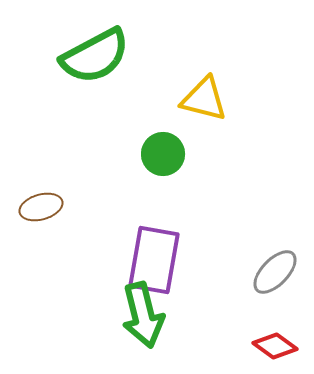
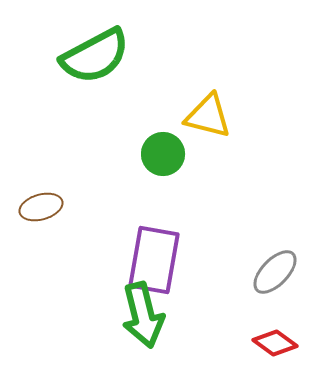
yellow triangle: moved 4 px right, 17 px down
red diamond: moved 3 px up
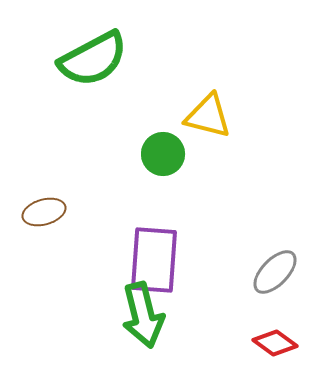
green semicircle: moved 2 px left, 3 px down
brown ellipse: moved 3 px right, 5 px down
purple rectangle: rotated 6 degrees counterclockwise
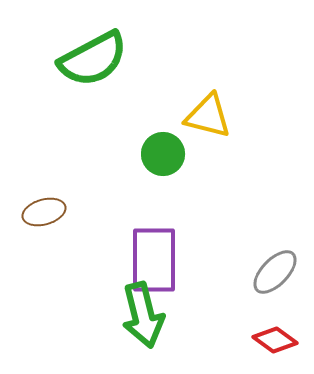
purple rectangle: rotated 4 degrees counterclockwise
red diamond: moved 3 px up
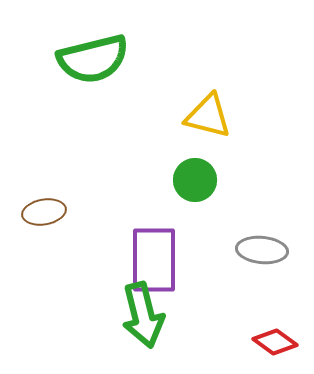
green semicircle: rotated 14 degrees clockwise
green circle: moved 32 px right, 26 px down
brown ellipse: rotated 6 degrees clockwise
gray ellipse: moved 13 px left, 22 px up; rotated 51 degrees clockwise
red diamond: moved 2 px down
